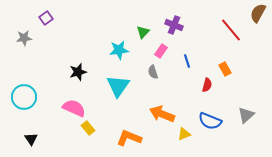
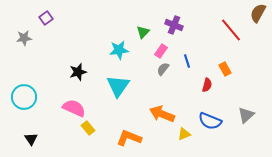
gray semicircle: moved 10 px right, 3 px up; rotated 56 degrees clockwise
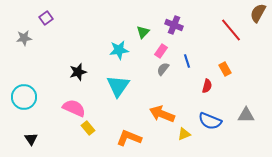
red semicircle: moved 1 px down
gray triangle: rotated 42 degrees clockwise
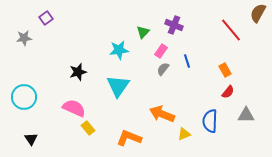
orange rectangle: moved 1 px down
red semicircle: moved 21 px right, 6 px down; rotated 24 degrees clockwise
blue semicircle: rotated 70 degrees clockwise
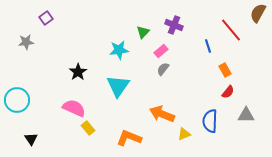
gray star: moved 2 px right, 4 px down
pink rectangle: rotated 16 degrees clockwise
blue line: moved 21 px right, 15 px up
black star: rotated 18 degrees counterclockwise
cyan circle: moved 7 px left, 3 px down
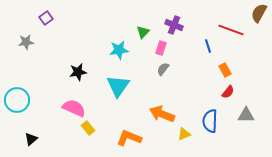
brown semicircle: moved 1 px right
red line: rotated 30 degrees counterclockwise
pink rectangle: moved 3 px up; rotated 32 degrees counterclockwise
black star: rotated 24 degrees clockwise
black triangle: rotated 24 degrees clockwise
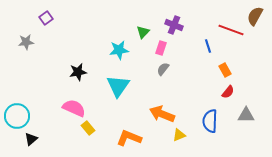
brown semicircle: moved 4 px left, 3 px down
cyan circle: moved 16 px down
yellow triangle: moved 5 px left, 1 px down
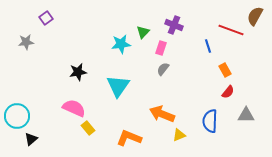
cyan star: moved 2 px right, 6 px up
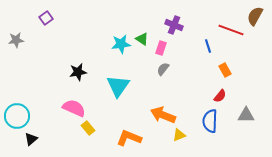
green triangle: moved 1 px left, 7 px down; rotated 40 degrees counterclockwise
gray star: moved 10 px left, 2 px up
red semicircle: moved 8 px left, 4 px down
orange arrow: moved 1 px right, 1 px down
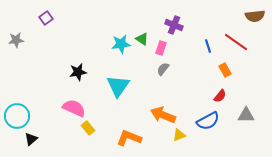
brown semicircle: rotated 126 degrees counterclockwise
red line: moved 5 px right, 12 px down; rotated 15 degrees clockwise
blue semicircle: moved 2 px left; rotated 120 degrees counterclockwise
